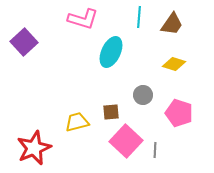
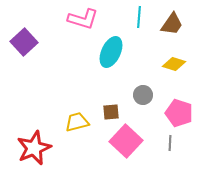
gray line: moved 15 px right, 7 px up
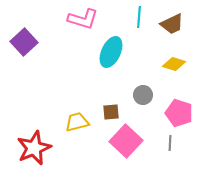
brown trapezoid: rotated 30 degrees clockwise
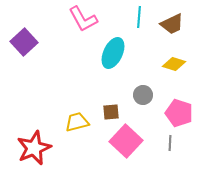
pink L-shape: rotated 44 degrees clockwise
cyan ellipse: moved 2 px right, 1 px down
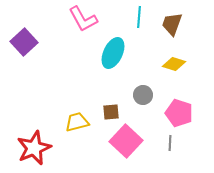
brown trapezoid: rotated 135 degrees clockwise
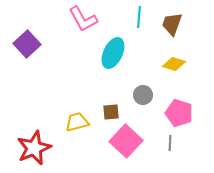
purple square: moved 3 px right, 2 px down
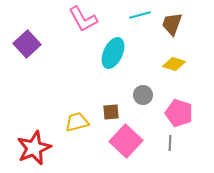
cyan line: moved 1 px right, 2 px up; rotated 70 degrees clockwise
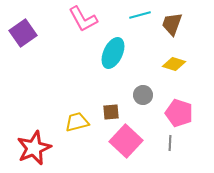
purple square: moved 4 px left, 11 px up; rotated 8 degrees clockwise
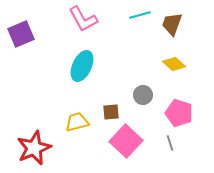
purple square: moved 2 px left, 1 px down; rotated 12 degrees clockwise
cyan ellipse: moved 31 px left, 13 px down
yellow diamond: rotated 25 degrees clockwise
gray line: rotated 21 degrees counterclockwise
